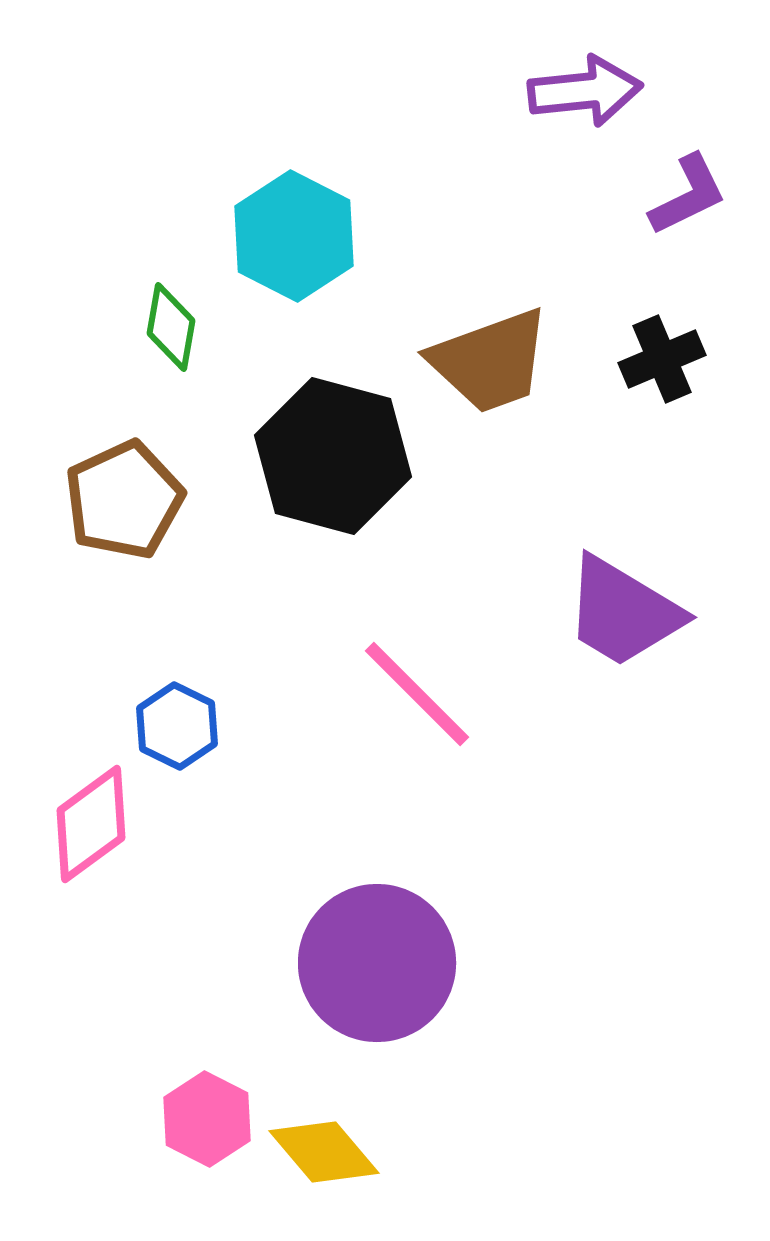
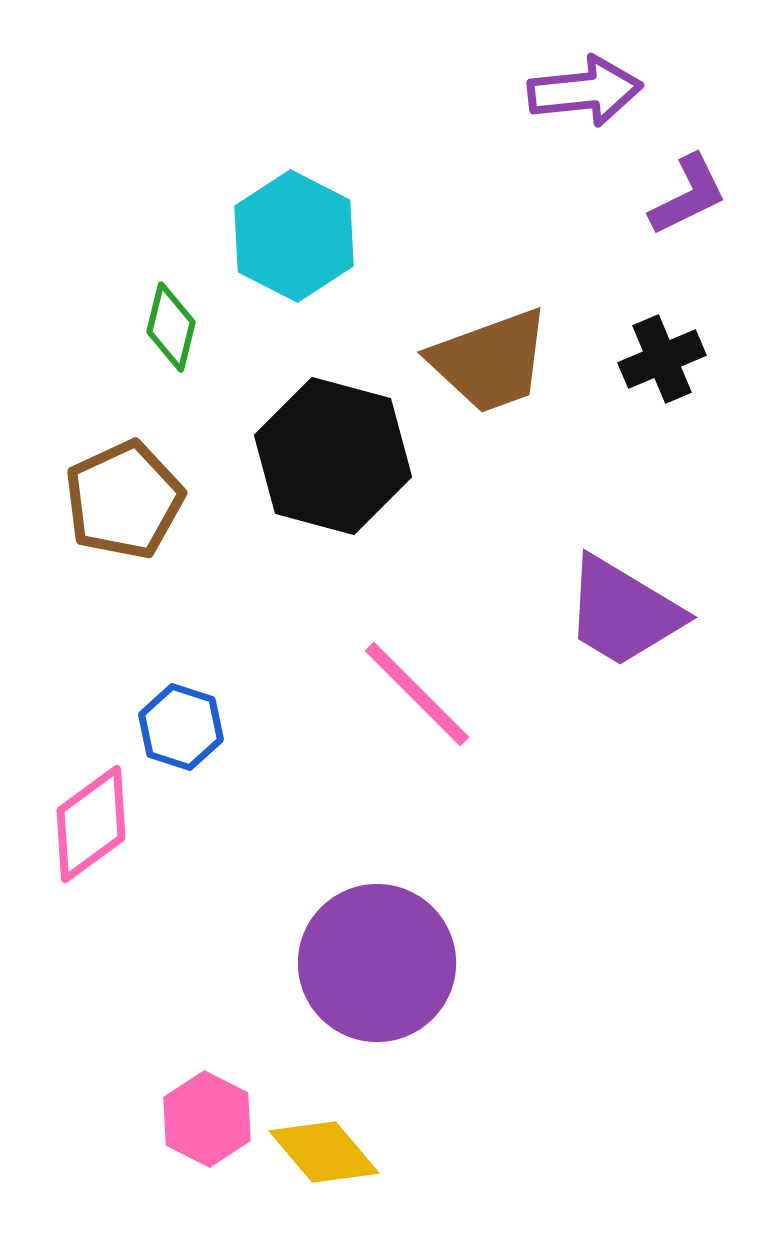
green diamond: rotated 4 degrees clockwise
blue hexagon: moved 4 px right, 1 px down; rotated 8 degrees counterclockwise
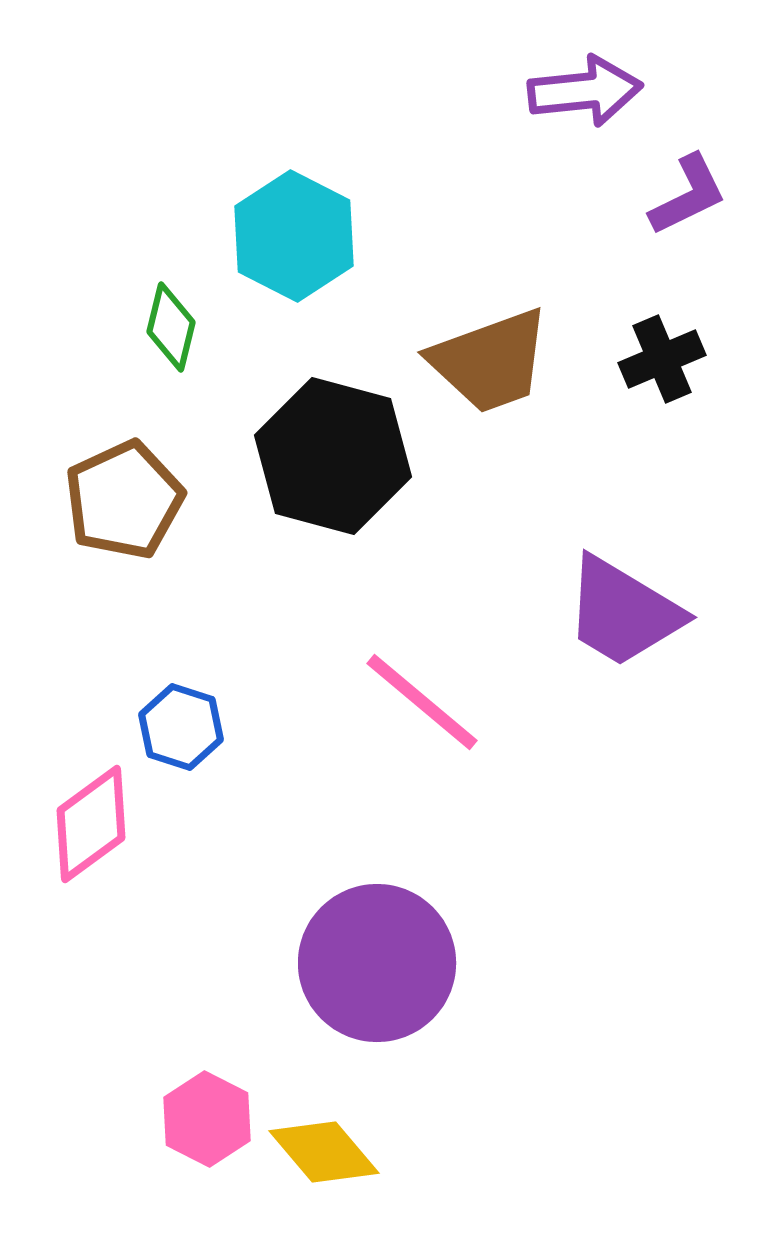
pink line: moved 5 px right, 8 px down; rotated 5 degrees counterclockwise
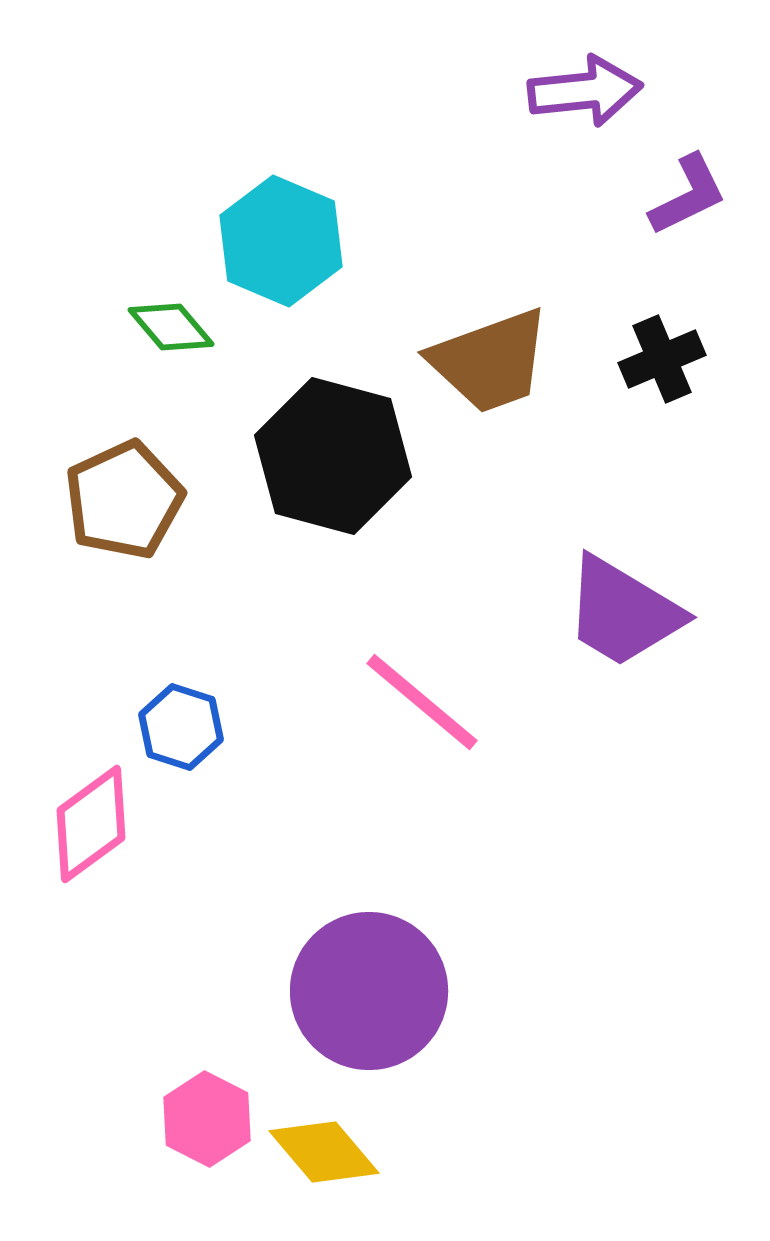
cyan hexagon: moved 13 px left, 5 px down; rotated 4 degrees counterclockwise
green diamond: rotated 54 degrees counterclockwise
purple circle: moved 8 px left, 28 px down
